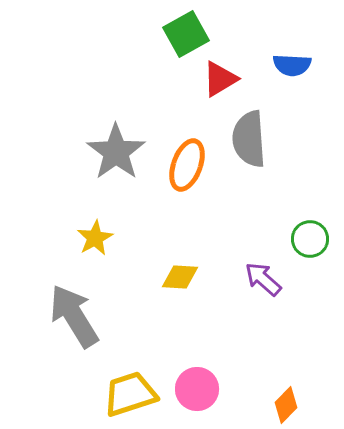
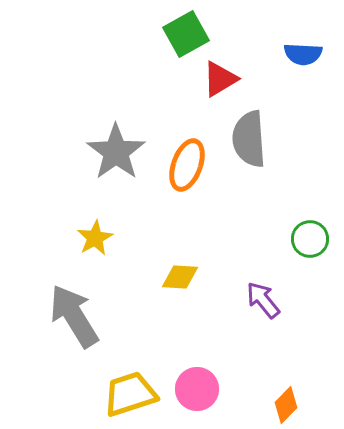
blue semicircle: moved 11 px right, 11 px up
purple arrow: moved 21 px down; rotated 9 degrees clockwise
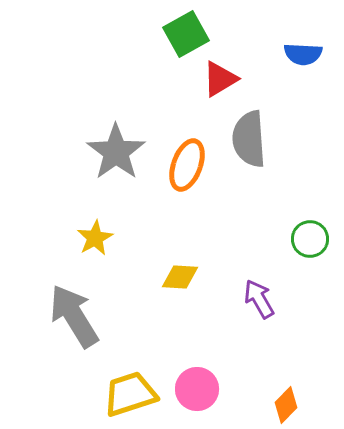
purple arrow: moved 4 px left, 1 px up; rotated 9 degrees clockwise
